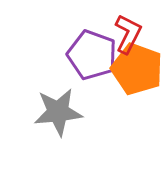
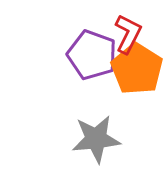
orange pentagon: rotated 12 degrees clockwise
gray star: moved 38 px right, 27 px down
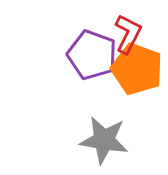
orange pentagon: rotated 12 degrees counterclockwise
gray star: moved 8 px right, 1 px down; rotated 15 degrees clockwise
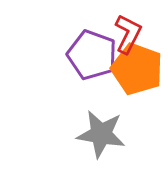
gray star: moved 3 px left, 6 px up
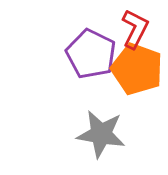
red L-shape: moved 7 px right, 5 px up
purple pentagon: moved 1 px left, 1 px up; rotated 6 degrees clockwise
